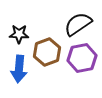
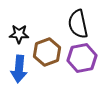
black semicircle: rotated 68 degrees counterclockwise
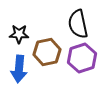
brown hexagon: rotated 8 degrees clockwise
purple hexagon: rotated 8 degrees counterclockwise
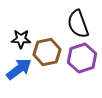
black semicircle: rotated 8 degrees counterclockwise
black star: moved 2 px right, 5 px down
blue arrow: rotated 132 degrees counterclockwise
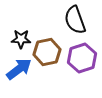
black semicircle: moved 3 px left, 4 px up
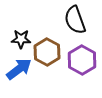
brown hexagon: rotated 20 degrees counterclockwise
purple hexagon: moved 2 px down; rotated 12 degrees counterclockwise
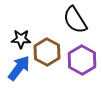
black semicircle: rotated 12 degrees counterclockwise
blue arrow: moved 1 px up; rotated 16 degrees counterclockwise
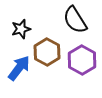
black star: moved 10 px up; rotated 18 degrees counterclockwise
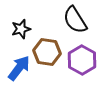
brown hexagon: rotated 20 degrees counterclockwise
